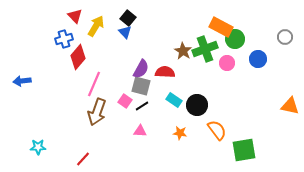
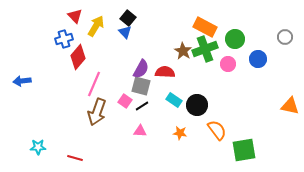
orange rectangle: moved 16 px left
pink circle: moved 1 px right, 1 px down
red line: moved 8 px left, 1 px up; rotated 63 degrees clockwise
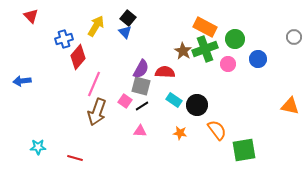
red triangle: moved 44 px left
gray circle: moved 9 px right
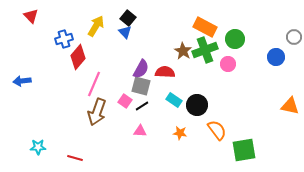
green cross: moved 1 px down
blue circle: moved 18 px right, 2 px up
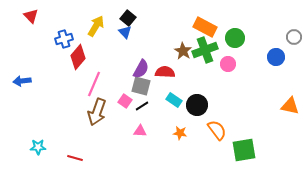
green circle: moved 1 px up
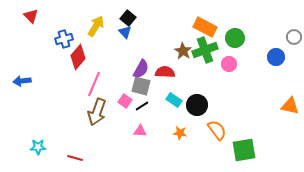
pink circle: moved 1 px right
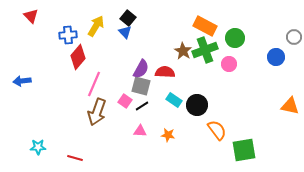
orange rectangle: moved 1 px up
blue cross: moved 4 px right, 4 px up; rotated 12 degrees clockwise
orange star: moved 12 px left, 2 px down
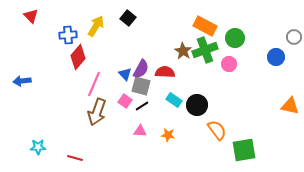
blue triangle: moved 42 px down
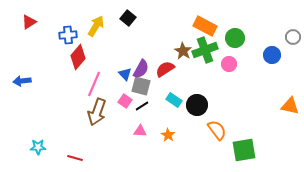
red triangle: moved 2 px left, 6 px down; rotated 42 degrees clockwise
gray circle: moved 1 px left
blue circle: moved 4 px left, 2 px up
red semicircle: moved 3 px up; rotated 36 degrees counterclockwise
orange star: rotated 24 degrees clockwise
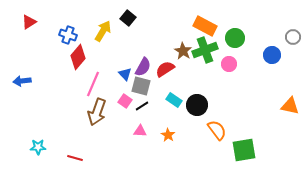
yellow arrow: moved 7 px right, 5 px down
blue cross: rotated 24 degrees clockwise
purple semicircle: moved 2 px right, 2 px up
pink line: moved 1 px left
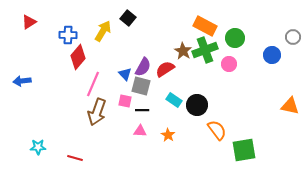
blue cross: rotated 18 degrees counterclockwise
pink square: rotated 24 degrees counterclockwise
black line: moved 4 px down; rotated 32 degrees clockwise
